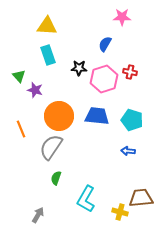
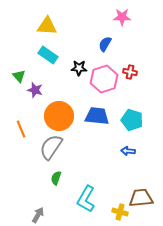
cyan rectangle: rotated 36 degrees counterclockwise
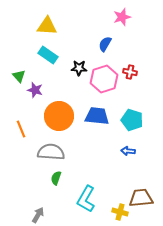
pink star: rotated 18 degrees counterclockwise
gray semicircle: moved 5 px down; rotated 60 degrees clockwise
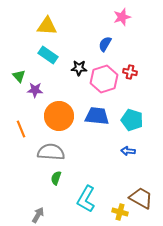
purple star: rotated 14 degrees counterclockwise
brown trapezoid: rotated 35 degrees clockwise
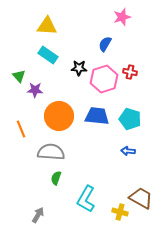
cyan pentagon: moved 2 px left, 1 px up
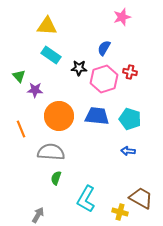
blue semicircle: moved 1 px left, 4 px down
cyan rectangle: moved 3 px right
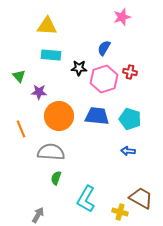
cyan rectangle: rotated 30 degrees counterclockwise
purple star: moved 4 px right, 2 px down
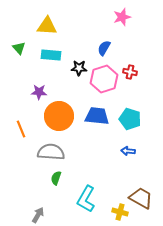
green triangle: moved 28 px up
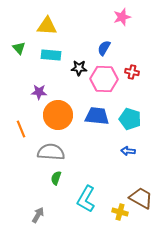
red cross: moved 2 px right
pink hexagon: rotated 20 degrees clockwise
orange circle: moved 1 px left, 1 px up
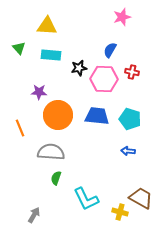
blue semicircle: moved 6 px right, 2 px down
black star: rotated 14 degrees counterclockwise
orange line: moved 1 px left, 1 px up
cyan L-shape: rotated 56 degrees counterclockwise
gray arrow: moved 4 px left
